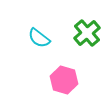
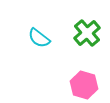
pink hexagon: moved 20 px right, 5 px down
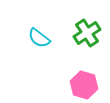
green cross: rotated 8 degrees clockwise
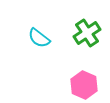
pink hexagon: rotated 8 degrees clockwise
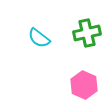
green cross: rotated 20 degrees clockwise
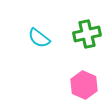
green cross: moved 1 px down
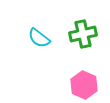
green cross: moved 4 px left
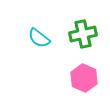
pink hexagon: moved 7 px up
